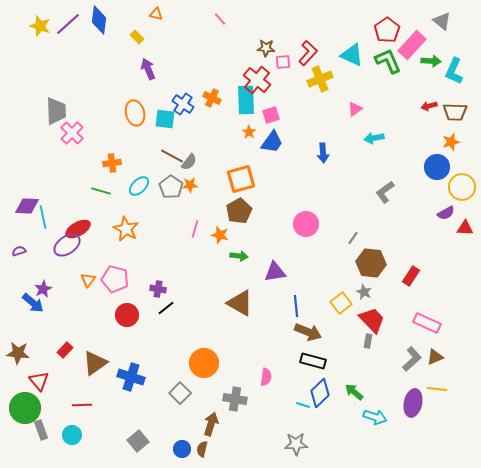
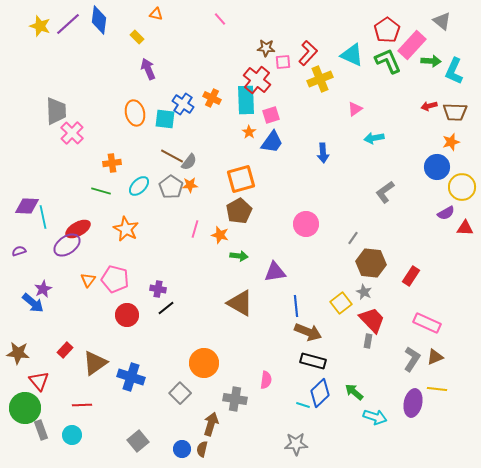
gray L-shape at (412, 359): rotated 15 degrees counterclockwise
pink semicircle at (266, 377): moved 3 px down
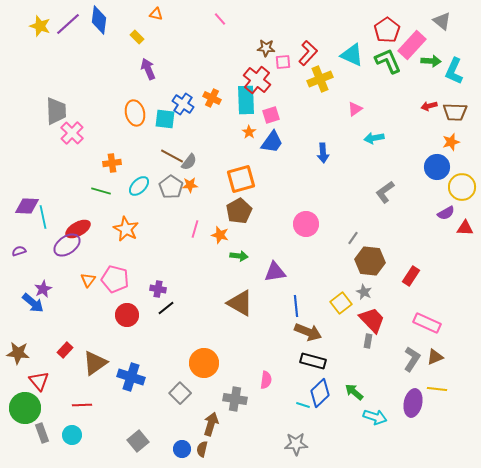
brown hexagon at (371, 263): moved 1 px left, 2 px up
gray rectangle at (41, 430): moved 1 px right, 3 px down
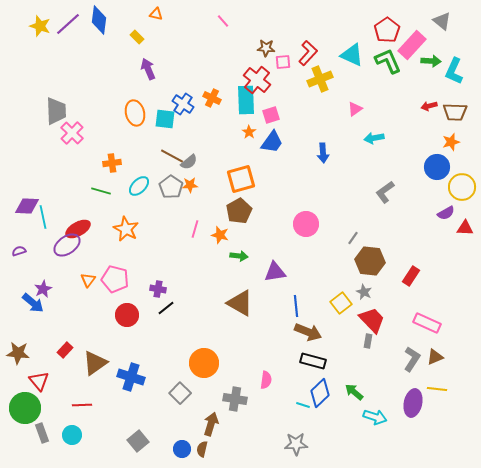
pink line at (220, 19): moved 3 px right, 2 px down
gray semicircle at (189, 162): rotated 12 degrees clockwise
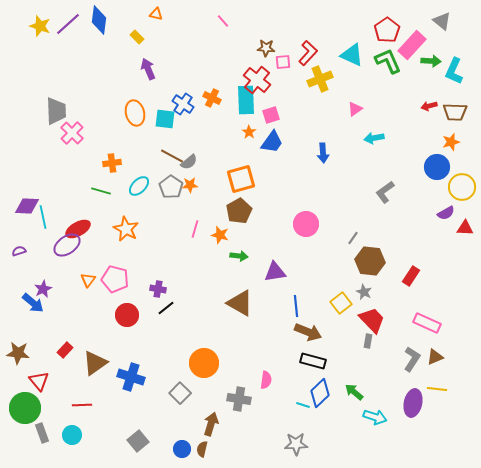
gray cross at (235, 399): moved 4 px right
